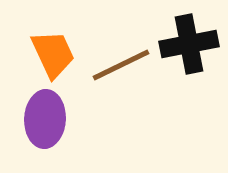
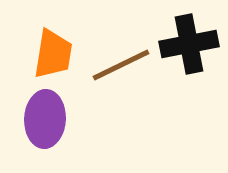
orange trapezoid: rotated 34 degrees clockwise
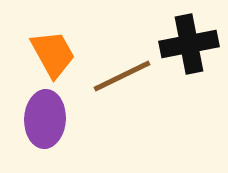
orange trapezoid: rotated 38 degrees counterclockwise
brown line: moved 1 px right, 11 px down
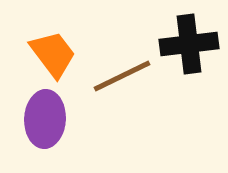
black cross: rotated 4 degrees clockwise
orange trapezoid: rotated 8 degrees counterclockwise
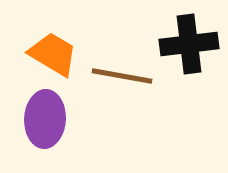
orange trapezoid: rotated 22 degrees counterclockwise
brown line: rotated 36 degrees clockwise
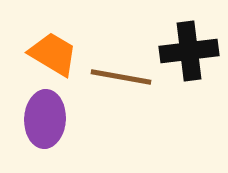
black cross: moved 7 px down
brown line: moved 1 px left, 1 px down
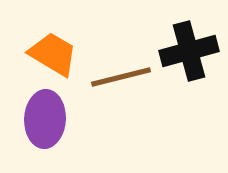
black cross: rotated 8 degrees counterclockwise
brown line: rotated 24 degrees counterclockwise
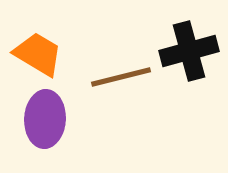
orange trapezoid: moved 15 px left
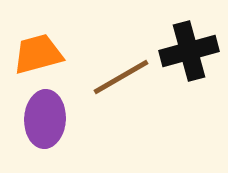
orange trapezoid: rotated 46 degrees counterclockwise
brown line: rotated 16 degrees counterclockwise
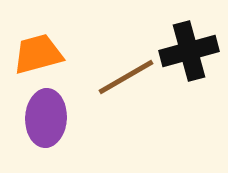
brown line: moved 5 px right
purple ellipse: moved 1 px right, 1 px up
